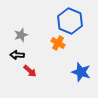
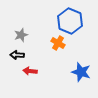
red arrow: rotated 144 degrees clockwise
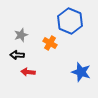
orange cross: moved 8 px left
red arrow: moved 2 px left, 1 px down
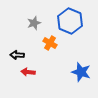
gray star: moved 13 px right, 12 px up
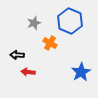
blue star: rotated 24 degrees clockwise
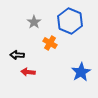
gray star: moved 1 px up; rotated 16 degrees counterclockwise
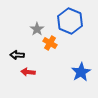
gray star: moved 3 px right, 7 px down
